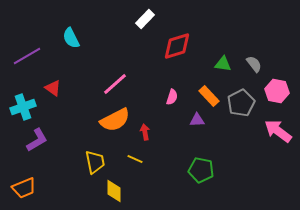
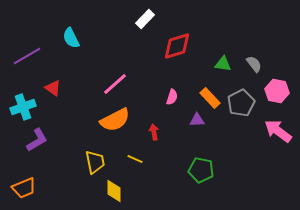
orange rectangle: moved 1 px right, 2 px down
red arrow: moved 9 px right
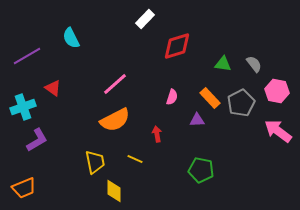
red arrow: moved 3 px right, 2 px down
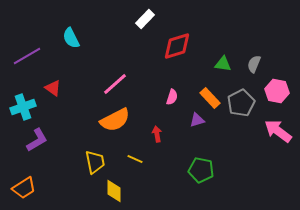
gray semicircle: rotated 120 degrees counterclockwise
purple triangle: rotated 14 degrees counterclockwise
orange trapezoid: rotated 10 degrees counterclockwise
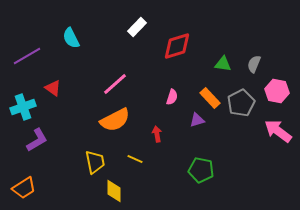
white rectangle: moved 8 px left, 8 px down
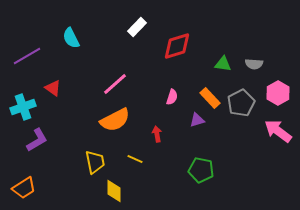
gray semicircle: rotated 108 degrees counterclockwise
pink hexagon: moved 1 px right, 2 px down; rotated 20 degrees clockwise
